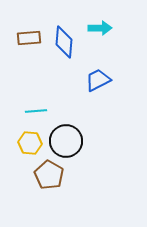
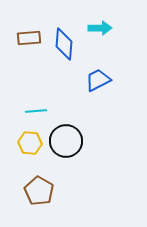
blue diamond: moved 2 px down
brown pentagon: moved 10 px left, 16 px down
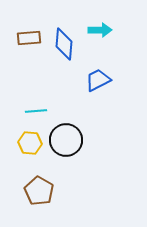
cyan arrow: moved 2 px down
black circle: moved 1 px up
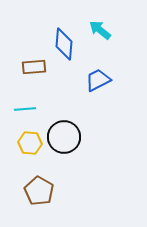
cyan arrow: rotated 140 degrees counterclockwise
brown rectangle: moved 5 px right, 29 px down
cyan line: moved 11 px left, 2 px up
black circle: moved 2 px left, 3 px up
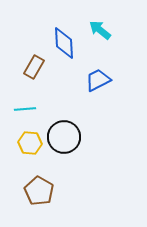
blue diamond: moved 1 px up; rotated 8 degrees counterclockwise
brown rectangle: rotated 55 degrees counterclockwise
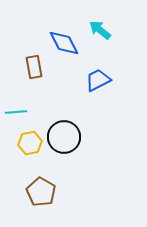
blue diamond: rotated 24 degrees counterclockwise
brown rectangle: rotated 40 degrees counterclockwise
cyan line: moved 9 px left, 3 px down
yellow hexagon: rotated 15 degrees counterclockwise
brown pentagon: moved 2 px right, 1 px down
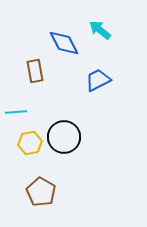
brown rectangle: moved 1 px right, 4 px down
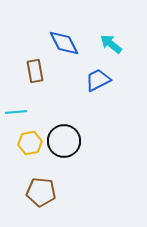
cyan arrow: moved 11 px right, 14 px down
black circle: moved 4 px down
brown pentagon: rotated 24 degrees counterclockwise
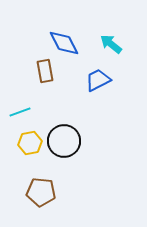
brown rectangle: moved 10 px right
cyan line: moved 4 px right; rotated 15 degrees counterclockwise
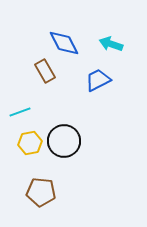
cyan arrow: rotated 20 degrees counterclockwise
brown rectangle: rotated 20 degrees counterclockwise
